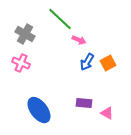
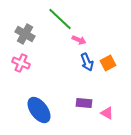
blue arrow: rotated 54 degrees counterclockwise
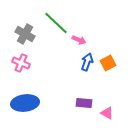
green line: moved 4 px left, 4 px down
blue arrow: rotated 138 degrees counterclockwise
blue ellipse: moved 14 px left, 7 px up; rotated 60 degrees counterclockwise
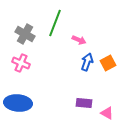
green line: moved 1 px left; rotated 68 degrees clockwise
blue ellipse: moved 7 px left; rotated 12 degrees clockwise
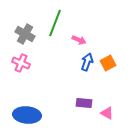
blue ellipse: moved 9 px right, 12 px down
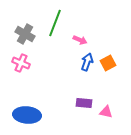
pink arrow: moved 1 px right
pink triangle: moved 1 px left, 1 px up; rotated 16 degrees counterclockwise
